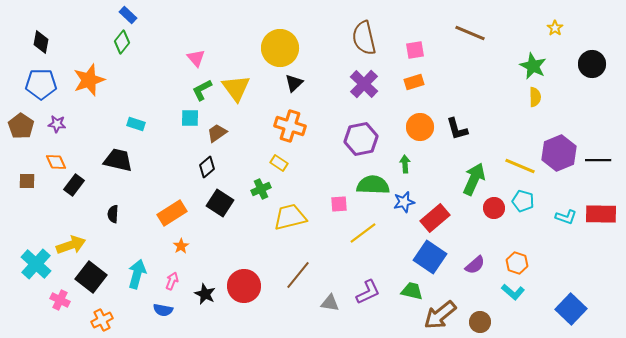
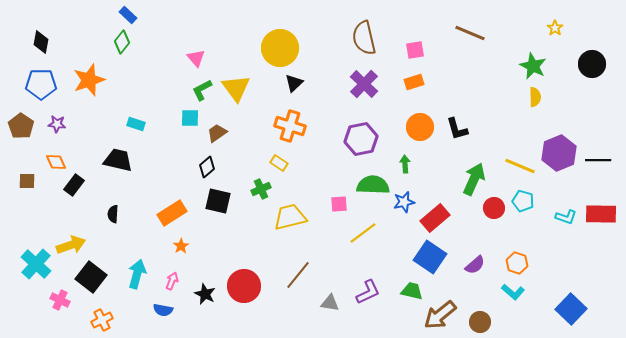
black square at (220, 203): moved 2 px left, 2 px up; rotated 20 degrees counterclockwise
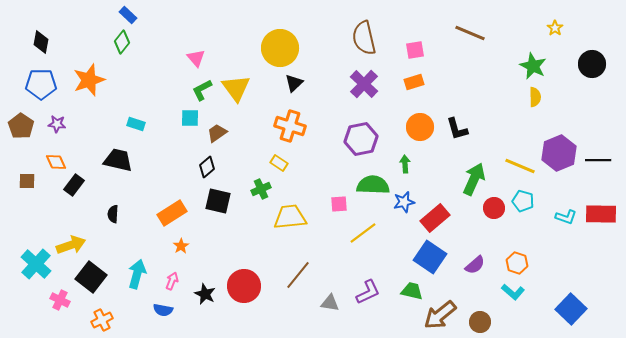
yellow trapezoid at (290, 217): rotated 8 degrees clockwise
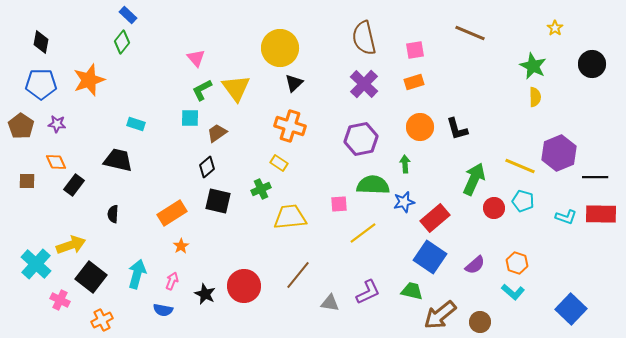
black line at (598, 160): moved 3 px left, 17 px down
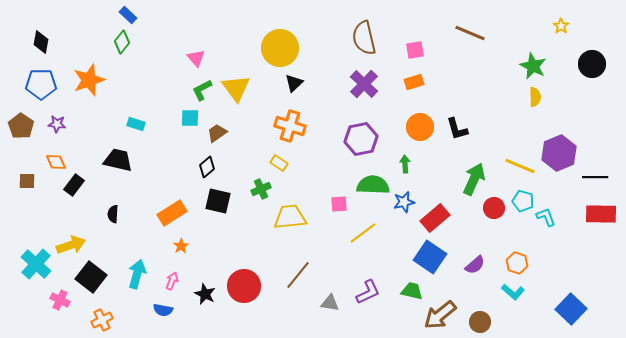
yellow star at (555, 28): moved 6 px right, 2 px up
cyan L-shape at (566, 217): moved 20 px left; rotated 130 degrees counterclockwise
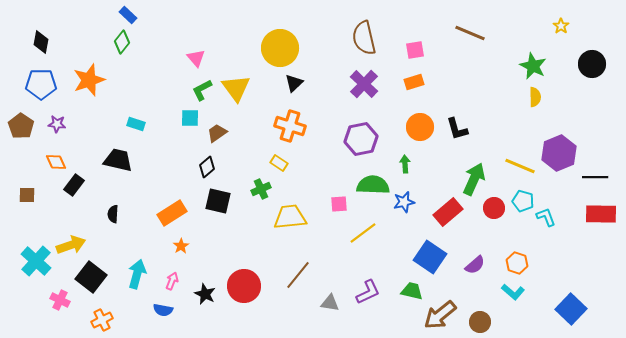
brown square at (27, 181): moved 14 px down
red rectangle at (435, 218): moved 13 px right, 6 px up
cyan cross at (36, 264): moved 3 px up
